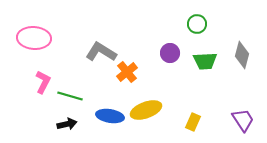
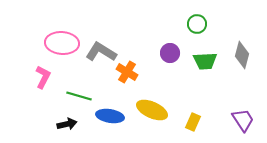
pink ellipse: moved 28 px right, 5 px down
orange cross: rotated 20 degrees counterclockwise
pink L-shape: moved 5 px up
green line: moved 9 px right
yellow ellipse: moved 6 px right; rotated 44 degrees clockwise
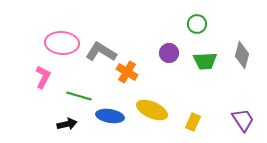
purple circle: moved 1 px left
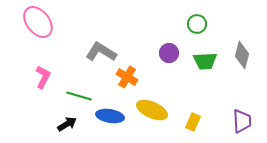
pink ellipse: moved 24 px left, 21 px up; rotated 48 degrees clockwise
orange cross: moved 5 px down
purple trapezoid: moved 1 px left, 1 px down; rotated 30 degrees clockwise
black arrow: rotated 18 degrees counterclockwise
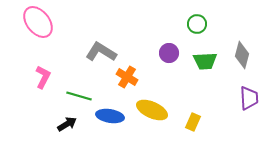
purple trapezoid: moved 7 px right, 23 px up
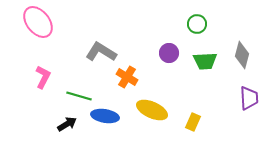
blue ellipse: moved 5 px left
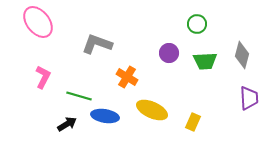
gray L-shape: moved 4 px left, 8 px up; rotated 12 degrees counterclockwise
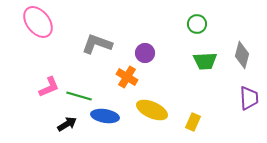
purple circle: moved 24 px left
pink L-shape: moved 6 px right, 10 px down; rotated 40 degrees clockwise
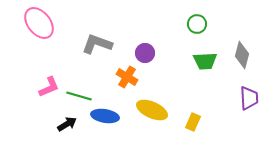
pink ellipse: moved 1 px right, 1 px down
